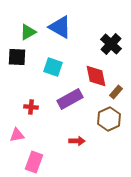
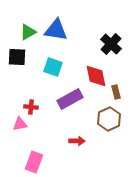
blue triangle: moved 4 px left, 3 px down; rotated 20 degrees counterclockwise
brown rectangle: rotated 56 degrees counterclockwise
pink triangle: moved 3 px right, 11 px up
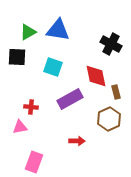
blue triangle: moved 2 px right
black cross: rotated 15 degrees counterclockwise
pink triangle: moved 3 px down
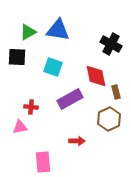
pink rectangle: moved 9 px right; rotated 25 degrees counterclockwise
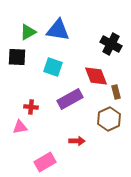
red diamond: rotated 10 degrees counterclockwise
pink rectangle: moved 2 px right; rotated 65 degrees clockwise
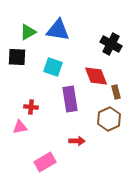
purple rectangle: rotated 70 degrees counterclockwise
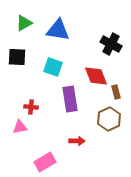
green triangle: moved 4 px left, 9 px up
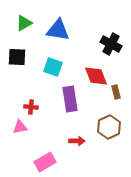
brown hexagon: moved 8 px down
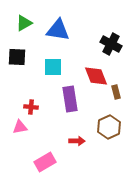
cyan square: rotated 18 degrees counterclockwise
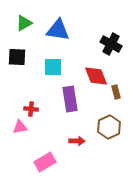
red cross: moved 2 px down
